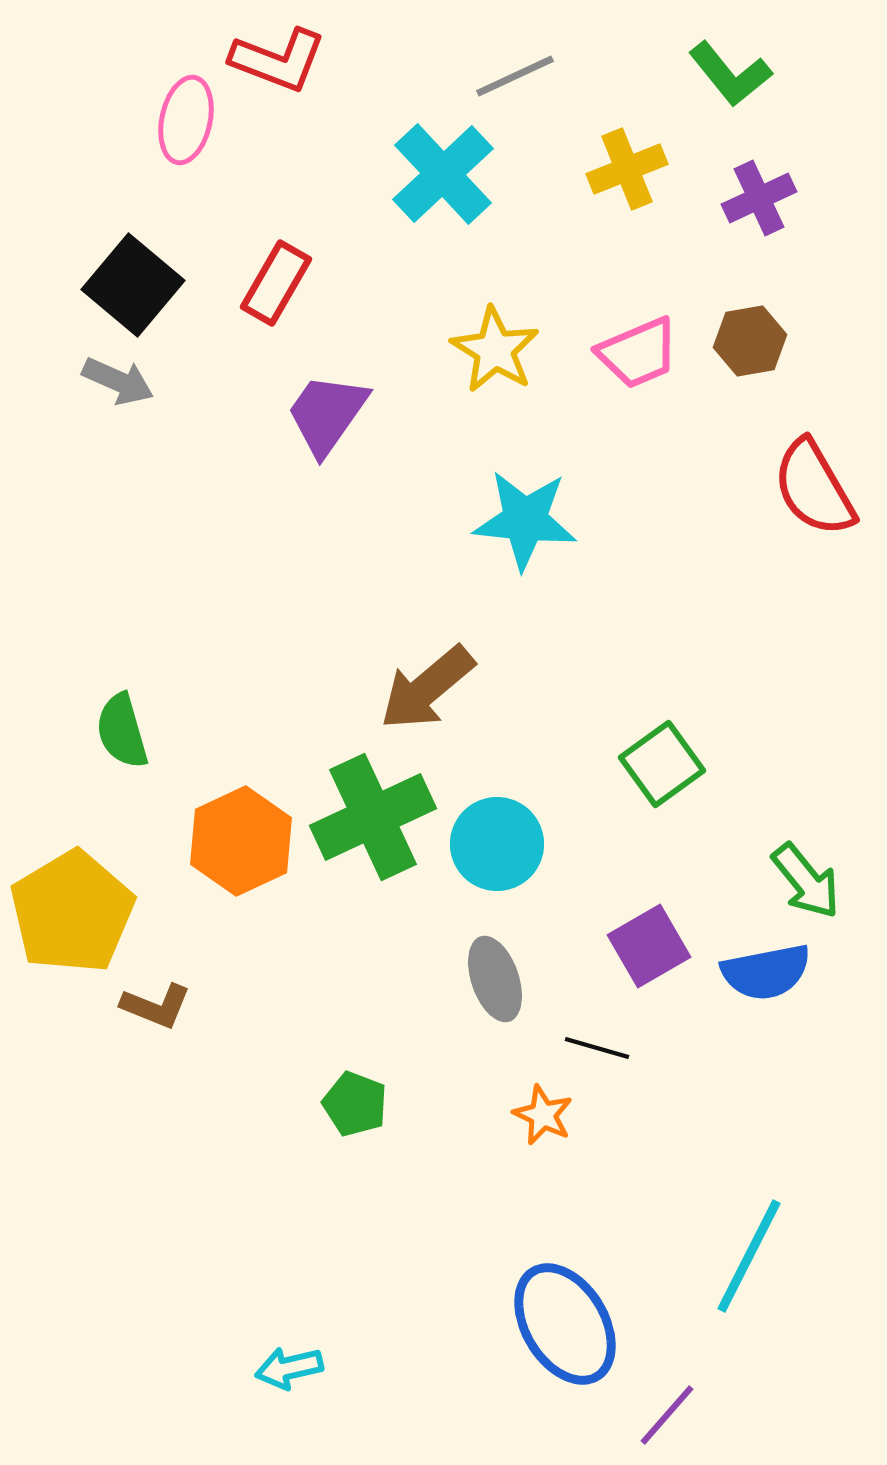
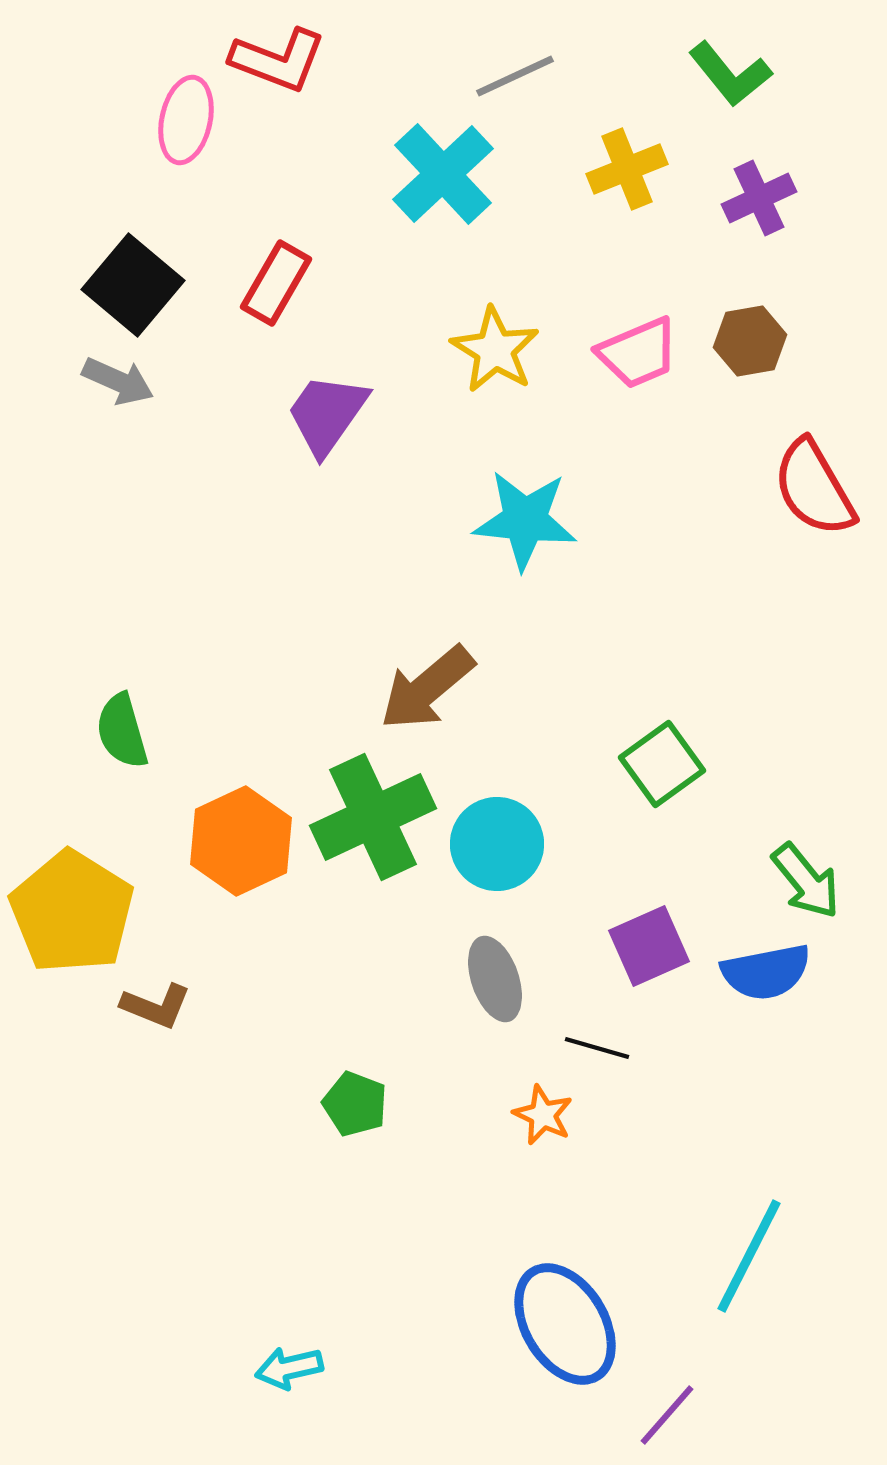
yellow pentagon: rotated 9 degrees counterclockwise
purple square: rotated 6 degrees clockwise
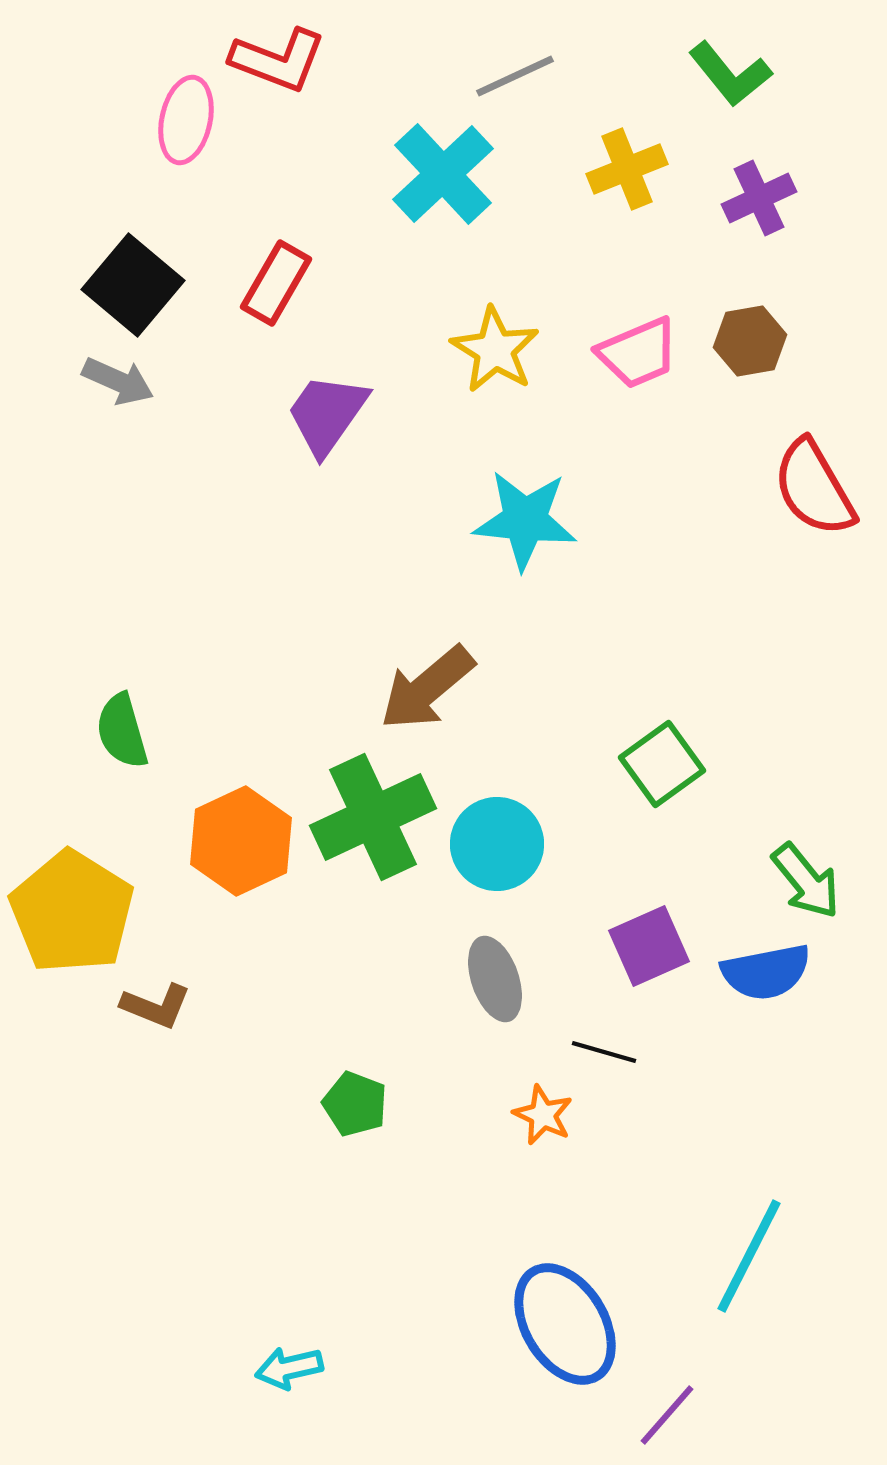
black line: moved 7 px right, 4 px down
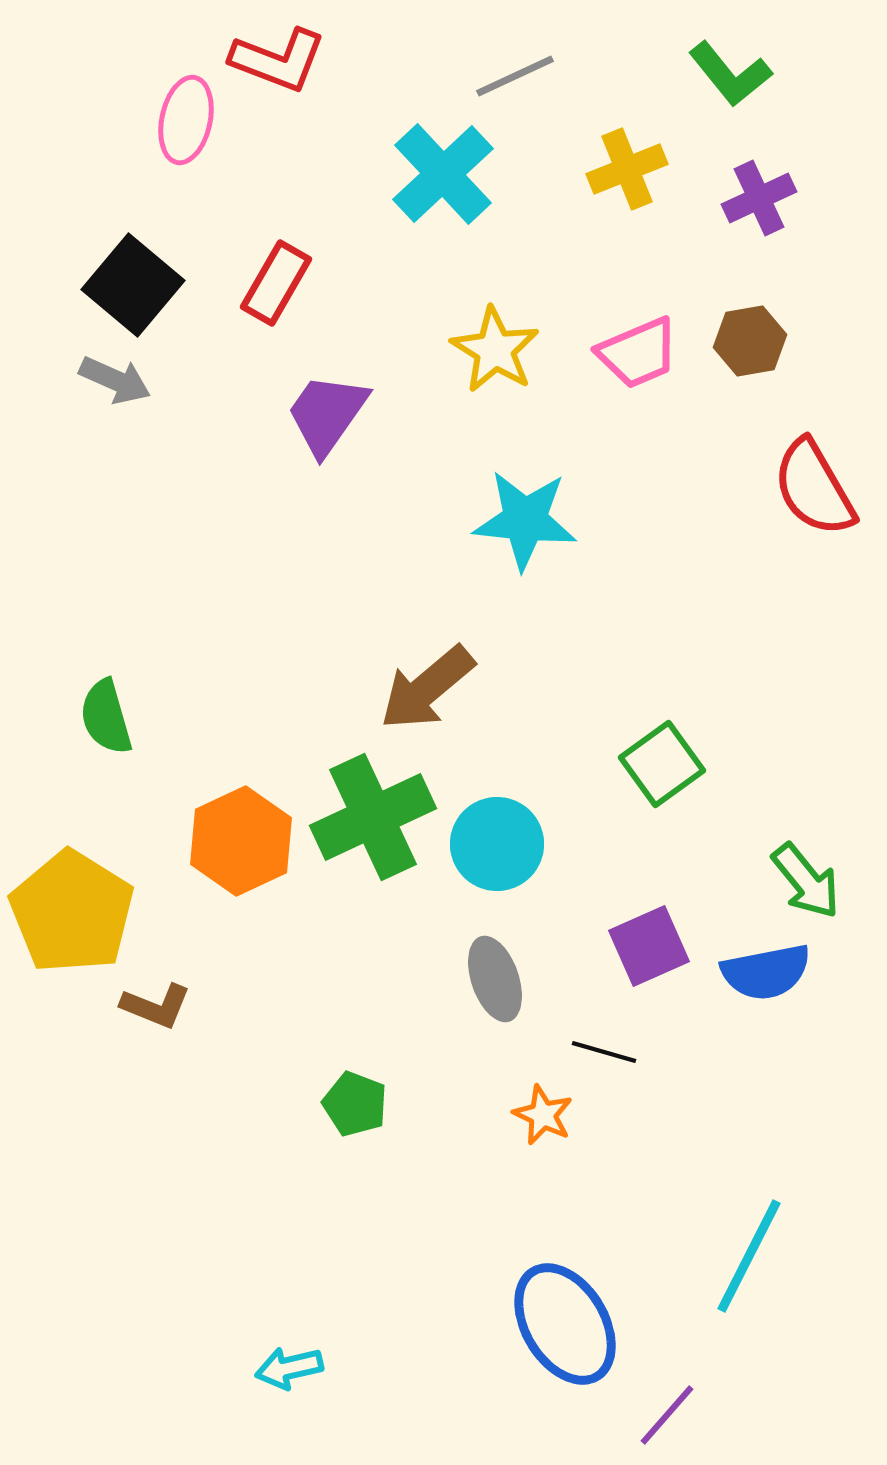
gray arrow: moved 3 px left, 1 px up
green semicircle: moved 16 px left, 14 px up
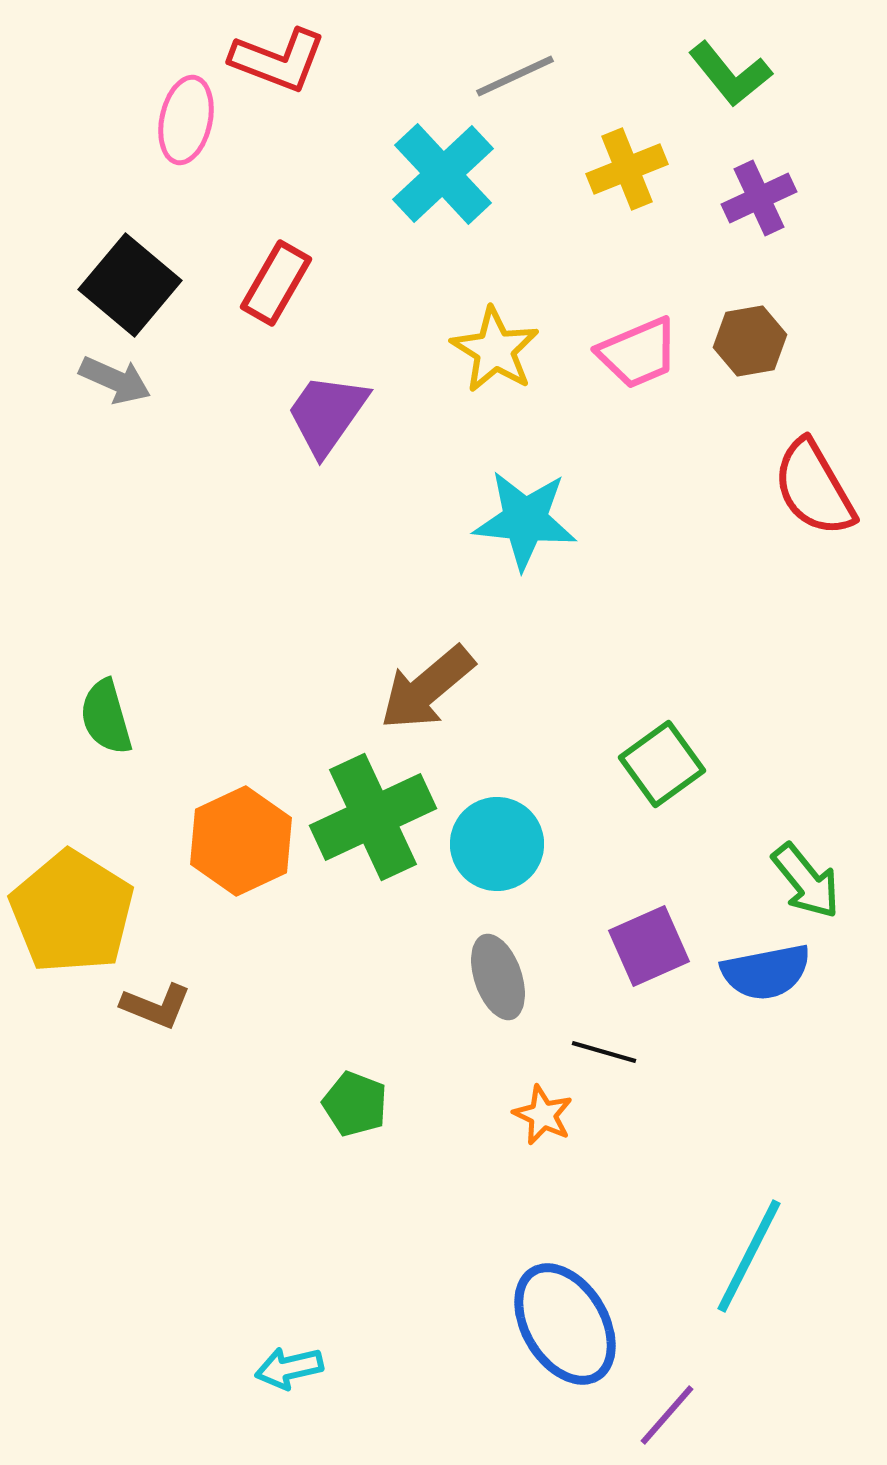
black square: moved 3 px left
gray ellipse: moved 3 px right, 2 px up
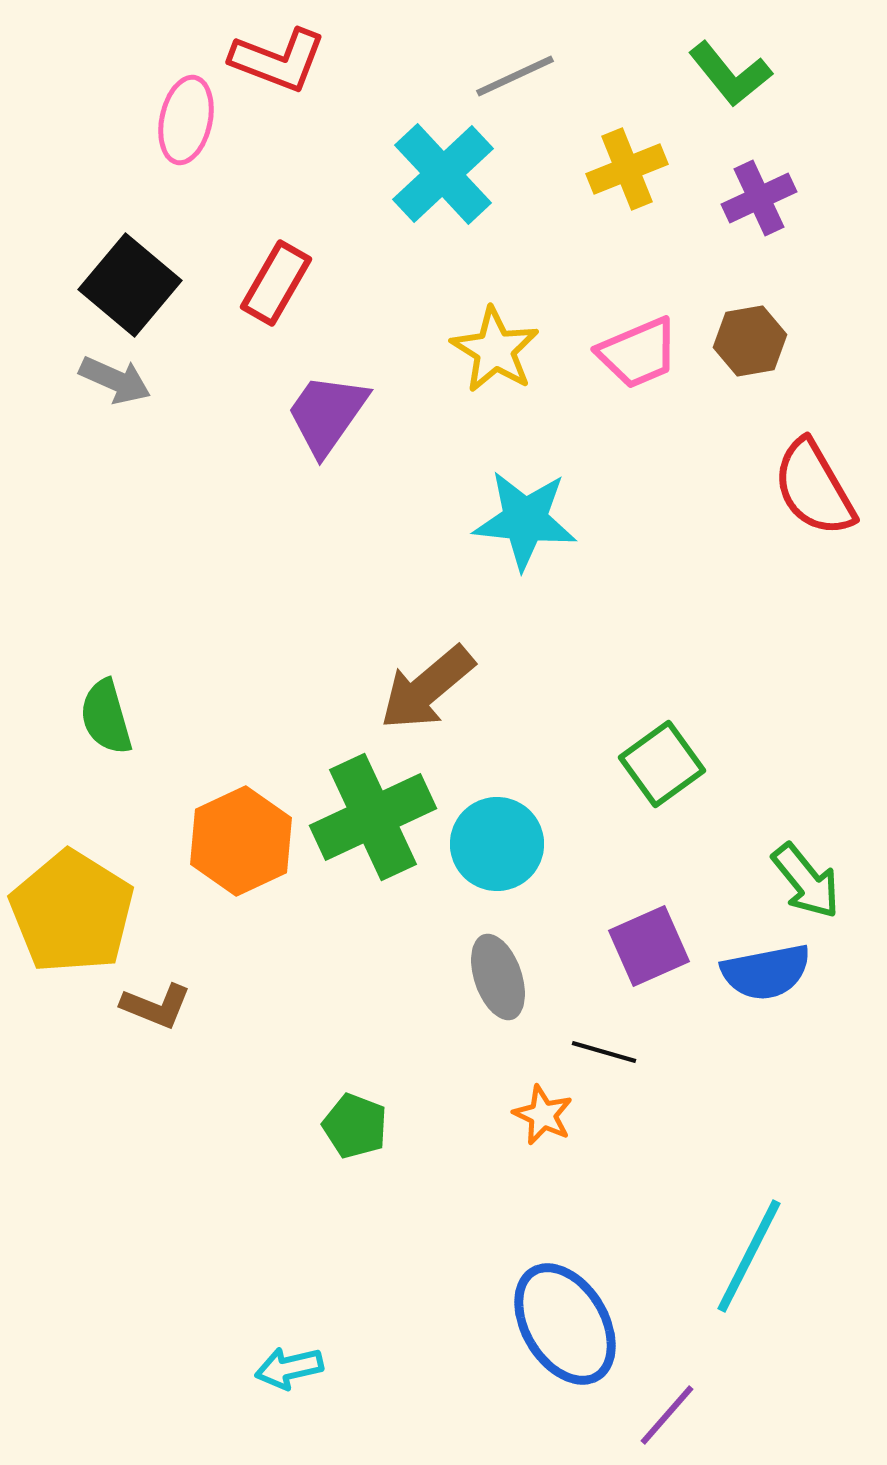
green pentagon: moved 22 px down
